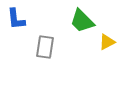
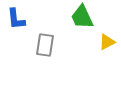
green trapezoid: moved 4 px up; rotated 20 degrees clockwise
gray rectangle: moved 2 px up
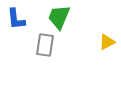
green trapezoid: moved 23 px left; rotated 48 degrees clockwise
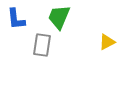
gray rectangle: moved 3 px left
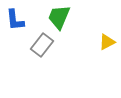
blue L-shape: moved 1 px left, 1 px down
gray rectangle: rotated 30 degrees clockwise
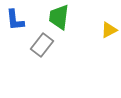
green trapezoid: rotated 16 degrees counterclockwise
yellow triangle: moved 2 px right, 12 px up
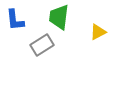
yellow triangle: moved 11 px left, 2 px down
gray rectangle: rotated 20 degrees clockwise
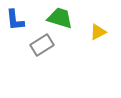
green trapezoid: moved 1 px right, 1 px down; rotated 100 degrees clockwise
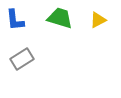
yellow triangle: moved 12 px up
gray rectangle: moved 20 px left, 14 px down
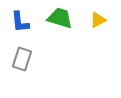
blue L-shape: moved 5 px right, 2 px down
gray rectangle: rotated 40 degrees counterclockwise
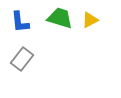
yellow triangle: moved 8 px left
gray rectangle: rotated 20 degrees clockwise
